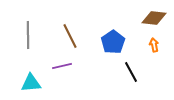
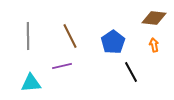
gray line: moved 1 px down
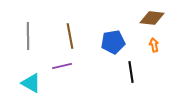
brown diamond: moved 2 px left
brown line: rotated 15 degrees clockwise
blue pentagon: rotated 25 degrees clockwise
black line: rotated 20 degrees clockwise
cyan triangle: rotated 35 degrees clockwise
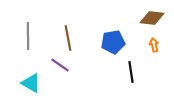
brown line: moved 2 px left, 2 px down
purple line: moved 2 px left, 1 px up; rotated 48 degrees clockwise
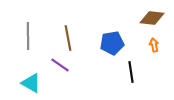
blue pentagon: moved 1 px left, 1 px down
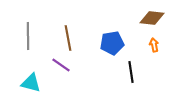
purple line: moved 1 px right
cyan triangle: rotated 15 degrees counterclockwise
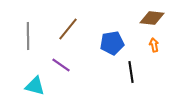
brown line: moved 9 px up; rotated 50 degrees clockwise
cyan triangle: moved 4 px right, 3 px down
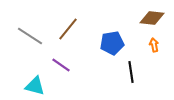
gray line: moved 2 px right; rotated 56 degrees counterclockwise
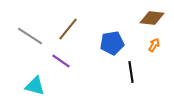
orange arrow: rotated 40 degrees clockwise
purple line: moved 4 px up
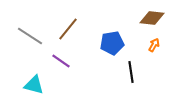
cyan triangle: moved 1 px left, 1 px up
